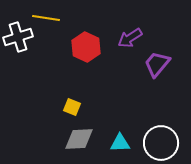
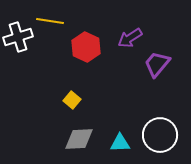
yellow line: moved 4 px right, 3 px down
yellow square: moved 7 px up; rotated 18 degrees clockwise
white circle: moved 1 px left, 8 px up
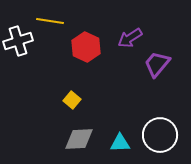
white cross: moved 4 px down
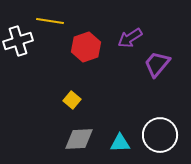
red hexagon: rotated 16 degrees clockwise
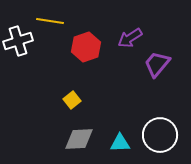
yellow square: rotated 12 degrees clockwise
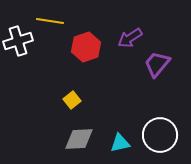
cyan triangle: rotated 10 degrees counterclockwise
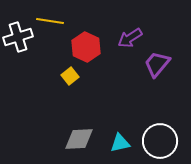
white cross: moved 4 px up
red hexagon: rotated 16 degrees counterclockwise
yellow square: moved 2 px left, 24 px up
white circle: moved 6 px down
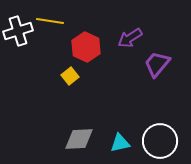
white cross: moved 6 px up
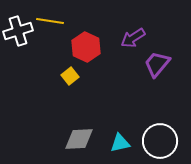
purple arrow: moved 3 px right
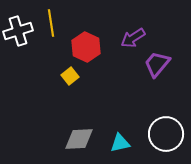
yellow line: moved 1 px right, 2 px down; rotated 72 degrees clockwise
white circle: moved 6 px right, 7 px up
